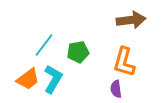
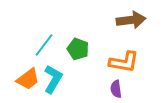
green pentagon: moved 3 px up; rotated 30 degrees clockwise
orange L-shape: rotated 96 degrees counterclockwise
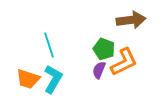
cyan line: moved 5 px right; rotated 55 degrees counterclockwise
green pentagon: moved 26 px right
orange L-shape: rotated 36 degrees counterclockwise
orange trapezoid: rotated 55 degrees clockwise
purple semicircle: moved 17 px left, 19 px up; rotated 30 degrees clockwise
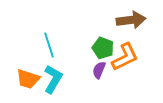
green pentagon: moved 1 px left, 1 px up
orange L-shape: moved 1 px right, 5 px up
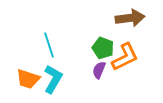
brown arrow: moved 1 px left, 2 px up
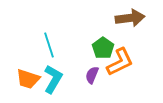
green pentagon: rotated 15 degrees clockwise
orange L-shape: moved 5 px left, 5 px down
purple semicircle: moved 7 px left, 5 px down
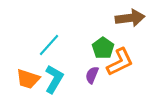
cyan line: rotated 60 degrees clockwise
cyan L-shape: moved 1 px right
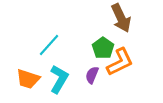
brown arrow: moved 9 px left; rotated 72 degrees clockwise
cyan L-shape: moved 5 px right
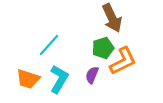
brown arrow: moved 9 px left
green pentagon: rotated 20 degrees clockwise
orange L-shape: moved 3 px right, 1 px up
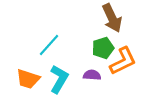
purple semicircle: rotated 72 degrees clockwise
